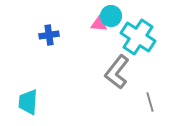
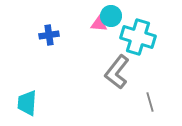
cyan cross: rotated 16 degrees counterclockwise
cyan trapezoid: moved 1 px left, 1 px down
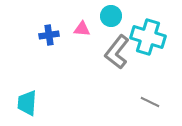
pink triangle: moved 17 px left, 5 px down
cyan cross: moved 10 px right
gray L-shape: moved 20 px up
gray line: rotated 48 degrees counterclockwise
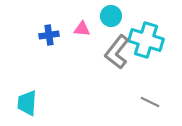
cyan cross: moved 2 px left, 3 px down
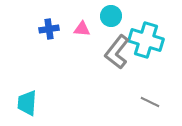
blue cross: moved 6 px up
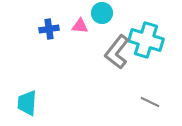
cyan circle: moved 9 px left, 3 px up
pink triangle: moved 2 px left, 3 px up
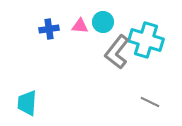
cyan circle: moved 1 px right, 9 px down
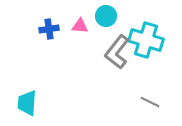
cyan circle: moved 3 px right, 6 px up
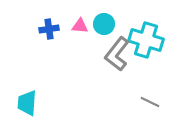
cyan circle: moved 2 px left, 8 px down
gray L-shape: moved 2 px down
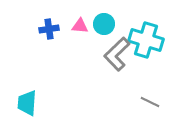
gray L-shape: rotated 8 degrees clockwise
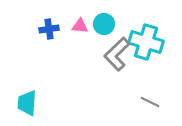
cyan cross: moved 2 px down
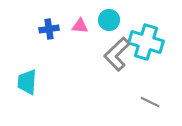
cyan circle: moved 5 px right, 4 px up
cyan trapezoid: moved 21 px up
